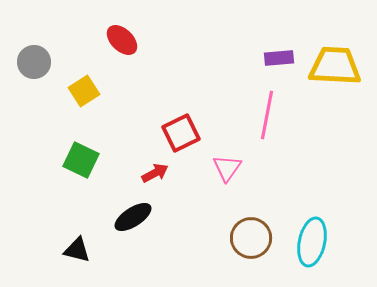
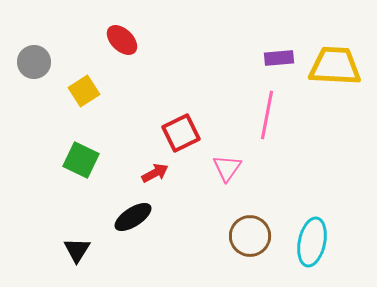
brown circle: moved 1 px left, 2 px up
black triangle: rotated 48 degrees clockwise
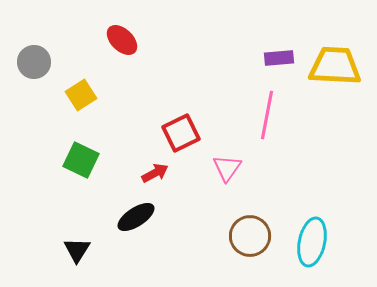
yellow square: moved 3 px left, 4 px down
black ellipse: moved 3 px right
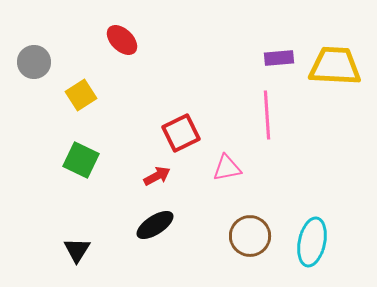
pink line: rotated 15 degrees counterclockwise
pink triangle: rotated 44 degrees clockwise
red arrow: moved 2 px right, 3 px down
black ellipse: moved 19 px right, 8 px down
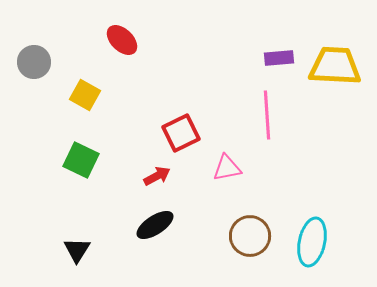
yellow square: moved 4 px right; rotated 28 degrees counterclockwise
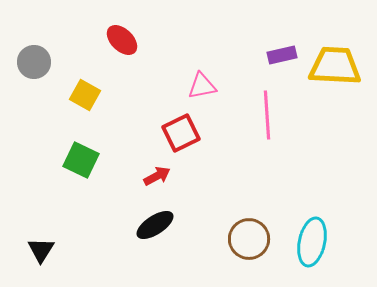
purple rectangle: moved 3 px right, 3 px up; rotated 8 degrees counterclockwise
pink triangle: moved 25 px left, 82 px up
brown circle: moved 1 px left, 3 px down
black triangle: moved 36 px left
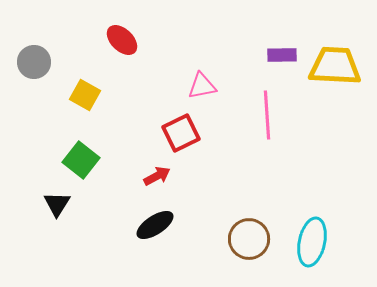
purple rectangle: rotated 12 degrees clockwise
green square: rotated 12 degrees clockwise
black triangle: moved 16 px right, 46 px up
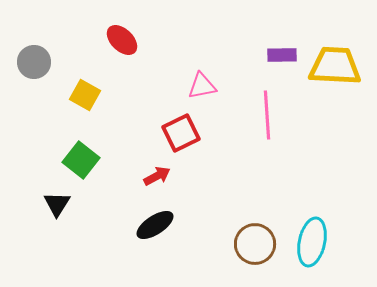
brown circle: moved 6 px right, 5 px down
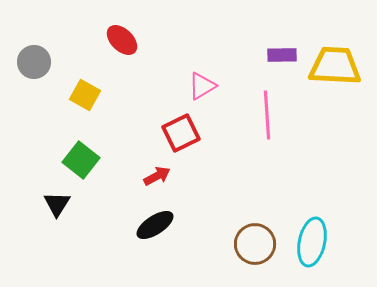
pink triangle: rotated 20 degrees counterclockwise
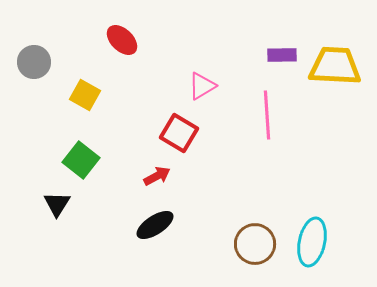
red square: moved 2 px left; rotated 33 degrees counterclockwise
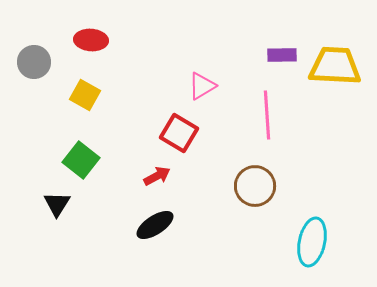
red ellipse: moved 31 px left; rotated 40 degrees counterclockwise
brown circle: moved 58 px up
